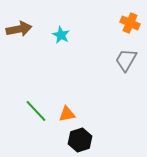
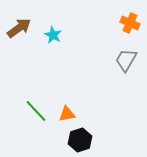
brown arrow: moved 1 px up; rotated 25 degrees counterclockwise
cyan star: moved 8 px left
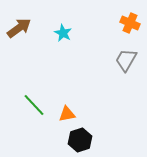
cyan star: moved 10 px right, 2 px up
green line: moved 2 px left, 6 px up
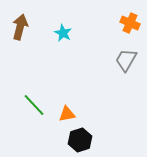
brown arrow: moved 1 px right, 1 px up; rotated 40 degrees counterclockwise
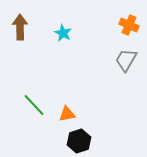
orange cross: moved 1 px left, 2 px down
brown arrow: rotated 15 degrees counterclockwise
black hexagon: moved 1 px left, 1 px down
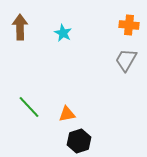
orange cross: rotated 18 degrees counterclockwise
green line: moved 5 px left, 2 px down
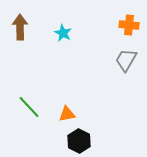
black hexagon: rotated 15 degrees counterclockwise
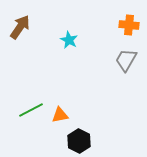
brown arrow: rotated 35 degrees clockwise
cyan star: moved 6 px right, 7 px down
green line: moved 2 px right, 3 px down; rotated 75 degrees counterclockwise
orange triangle: moved 7 px left, 1 px down
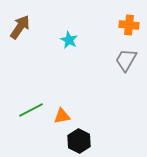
orange triangle: moved 2 px right, 1 px down
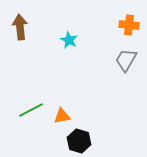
brown arrow: rotated 40 degrees counterclockwise
black hexagon: rotated 10 degrees counterclockwise
